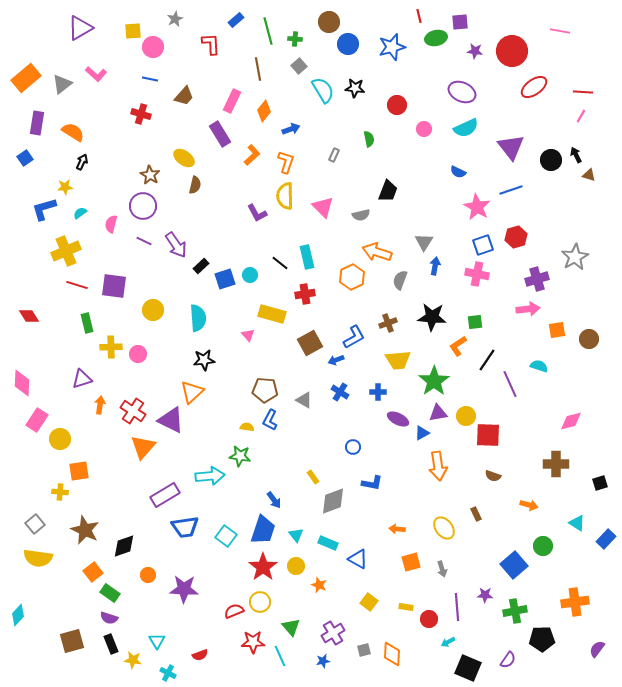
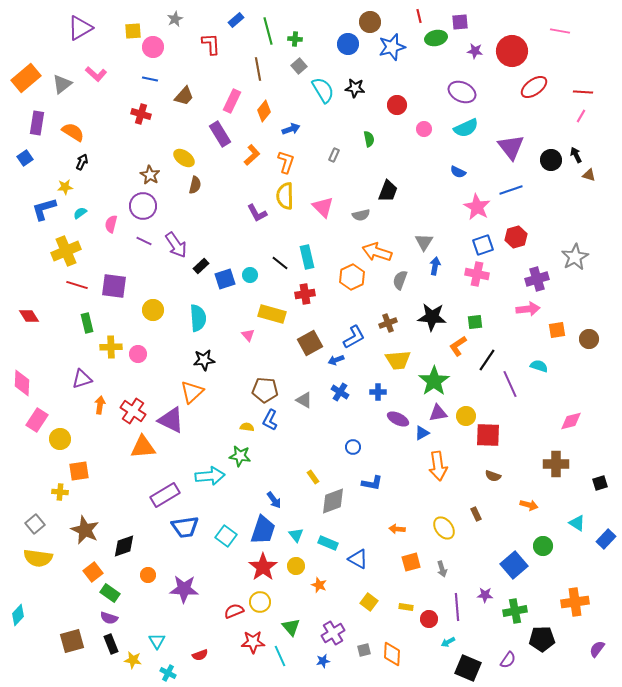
brown circle at (329, 22): moved 41 px right
orange triangle at (143, 447): rotated 44 degrees clockwise
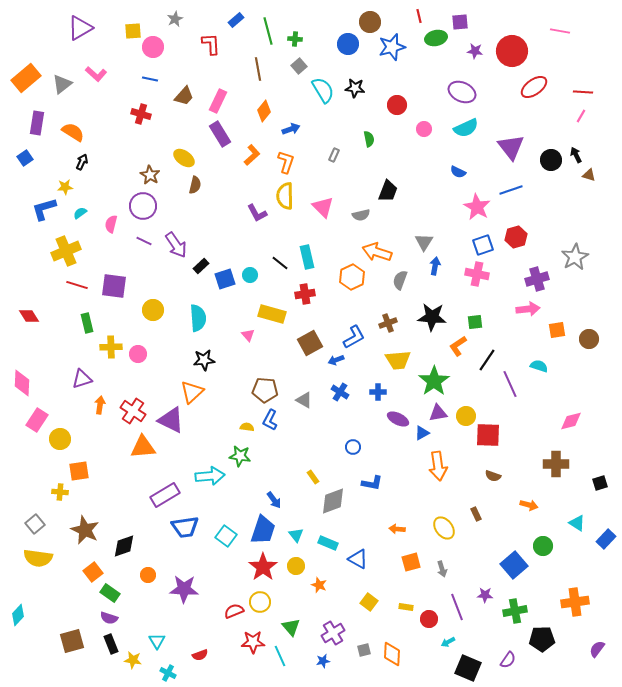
pink rectangle at (232, 101): moved 14 px left
purple line at (457, 607): rotated 16 degrees counterclockwise
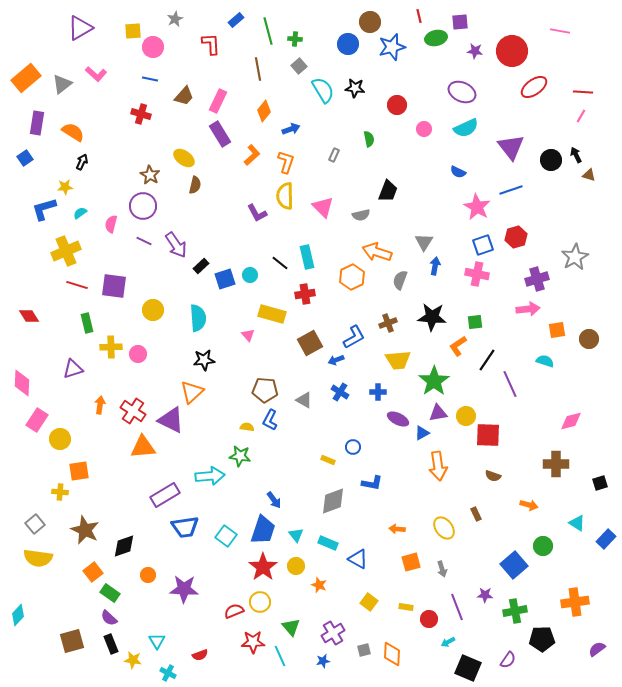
cyan semicircle at (539, 366): moved 6 px right, 5 px up
purple triangle at (82, 379): moved 9 px left, 10 px up
yellow rectangle at (313, 477): moved 15 px right, 17 px up; rotated 32 degrees counterclockwise
purple semicircle at (109, 618): rotated 24 degrees clockwise
purple semicircle at (597, 649): rotated 18 degrees clockwise
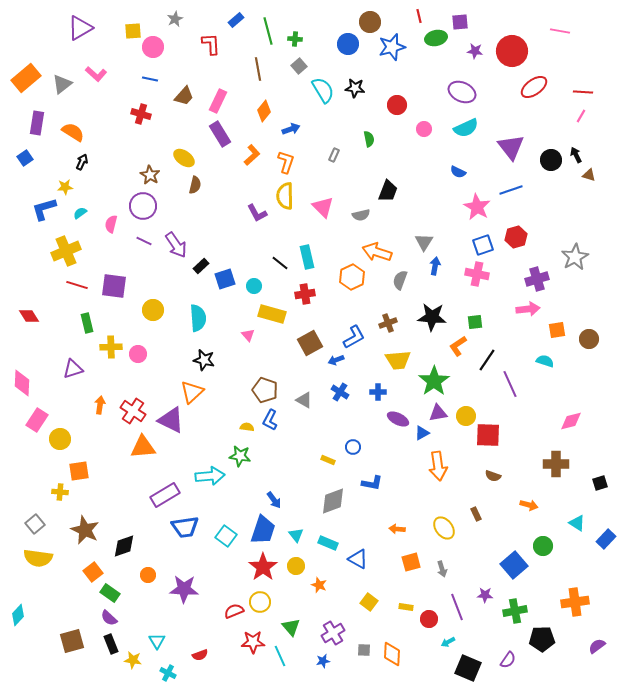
cyan circle at (250, 275): moved 4 px right, 11 px down
black star at (204, 360): rotated 20 degrees clockwise
brown pentagon at (265, 390): rotated 15 degrees clockwise
purple semicircle at (597, 649): moved 3 px up
gray square at (364, 650): rotated 16 degrees clockwise
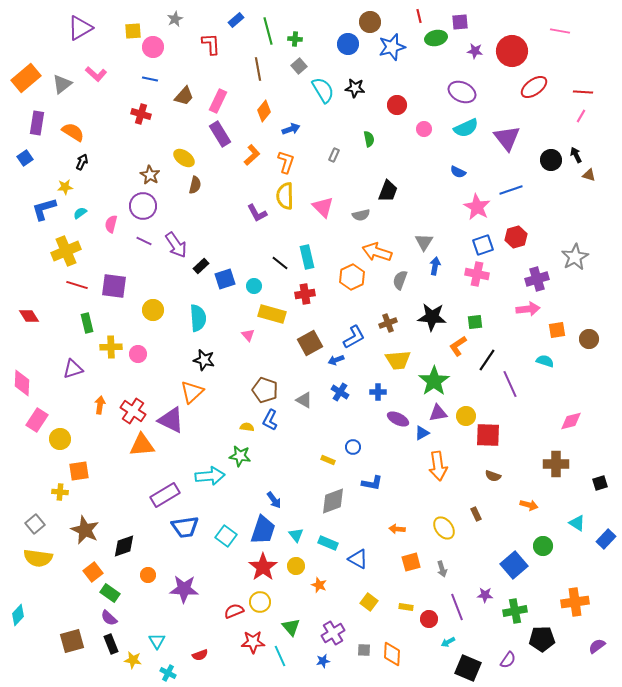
purple triangle at (511, 147): moved 4 px left, 9 px up
orange triangle at (143, 447): moved 1 px left, 2 px up
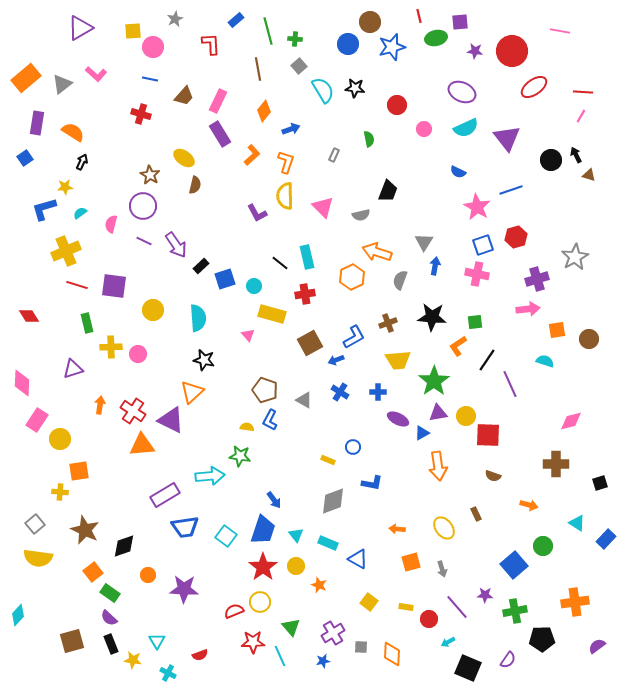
purple line at (457, 607): rotated 20 degrees counterclockwise
gray square at (364, 650): moved 3 px left, 3 px up
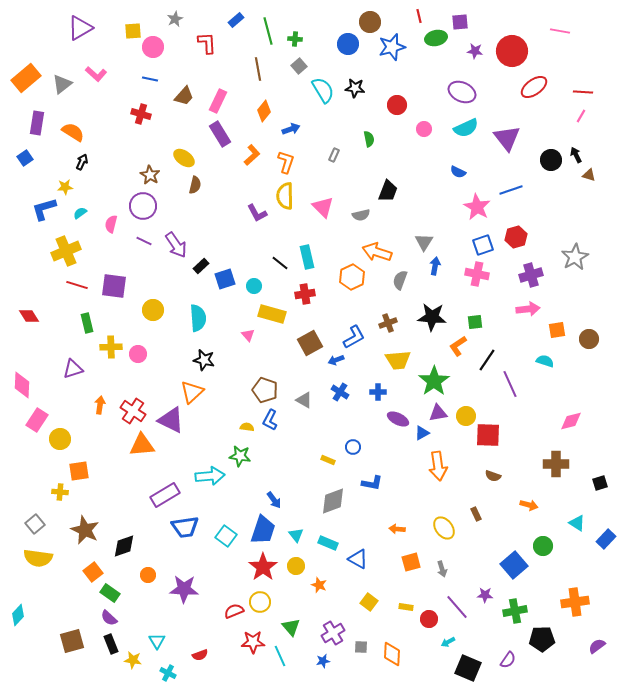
red L-shape at (211, 44): moved 4 px left, 1 px up
purple cross at (537, 279): moved 6 px left, 4 px up
pink diamond at (22, 383): moved 2 px down
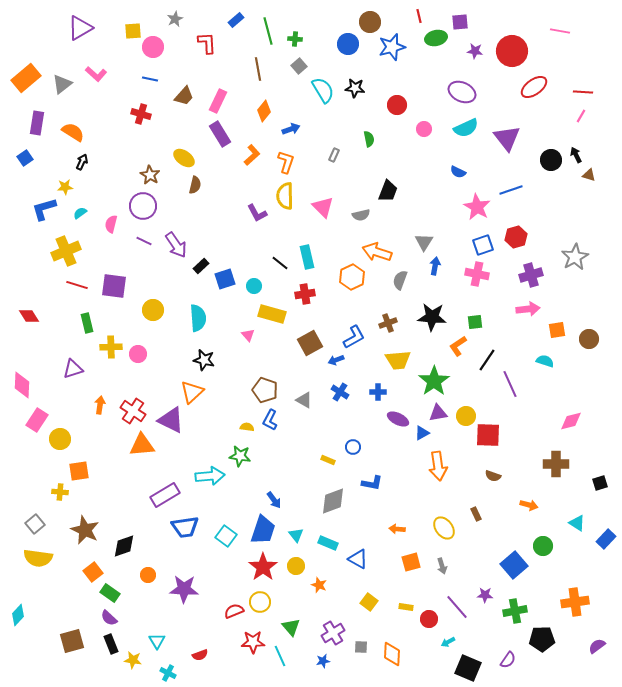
gray arrow at (442, 569): moved 3 px up
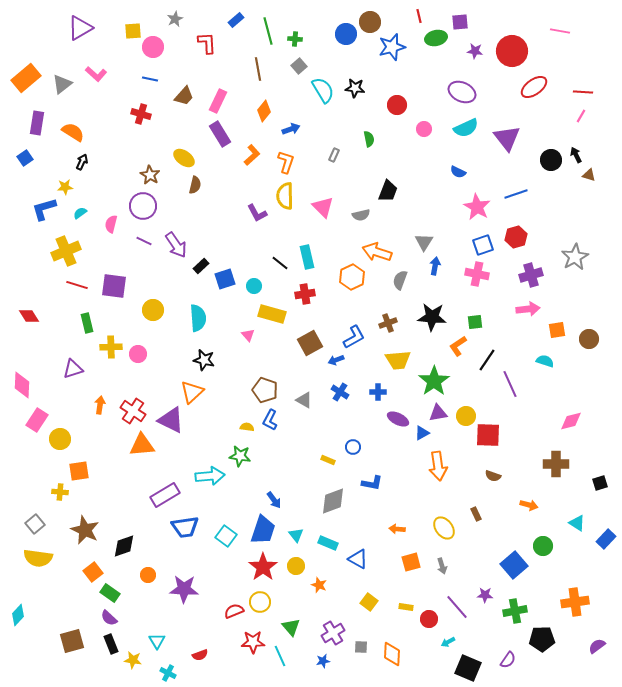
blue circle at (348, 44): moved 2 px left, 10 px up
blue line at (511, 190): moved 5 px right, 4 px down
